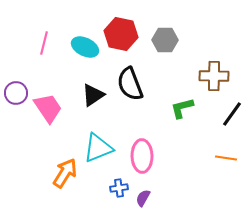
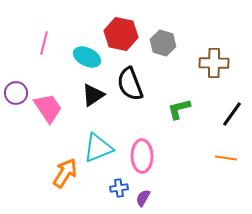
gray hexagon: moved 2 px left, 3 px down; rotated 15 degrees clockwise
cyan ellipse: moved 2 px right, 10 px down
brown cross: moved 13 px up
green L-shape: moved 3 px left, 1 px down
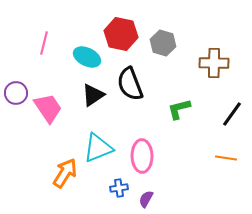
purple semicircle: moved 3 px right, 1 px down
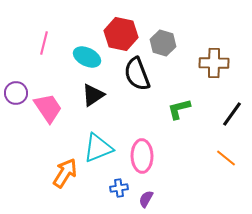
black semicircle: moved 7 px right, 10 px up
orange line: rotated 30 degrees clockwise
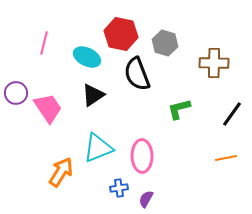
gray hexagon: moved 2 px right
orange line: rotated 50 degrees counterclockwise
orange arrow: moved 4 px left, 1 px up
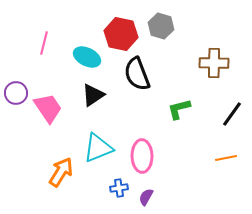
gray hexagon: moved 4 px left, 17 px up
purple semicircle: moved 2 px up
